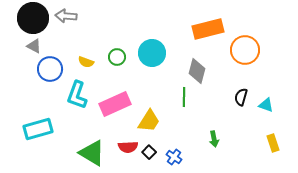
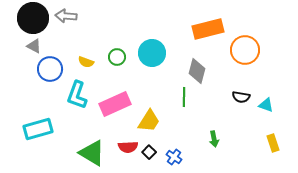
black semicircle: rotated 96 degrees counterclockwise
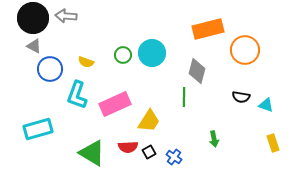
green circle: moved 6 px right, 2 px up
black square: rotated 16 degrees clockwise
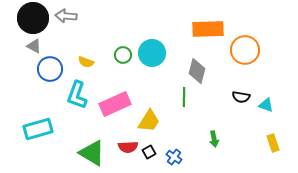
orange rectangle: rotated 12 degrees clockwise
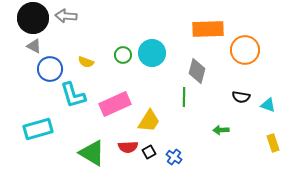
cyan L-shape: moved 4 px left; rotated 36 degrees counterclockwise
cyan triangle: moved 2 px right
green arrow: moved 7 px right, 9 px up; rotated 98 degrees clockwise
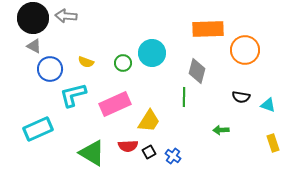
green circle: moved 8 px down
cyan L-shape: rotated 92 degrees clockwise
cyan rectangle: rotated 8 degrees counterclockwise
red semicircle: moved 1 px up
blue cross: moved 1 px left, 1 px up
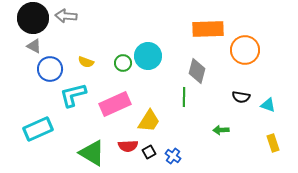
cyan circle: moved 4 px left, 3 px down
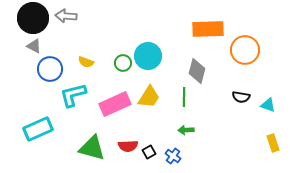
yellow trapezoid: moved 24 px up
green arrow: moved 35 px left
green triangle: moved 5 px up; rotated 16 degrees counterclockwise
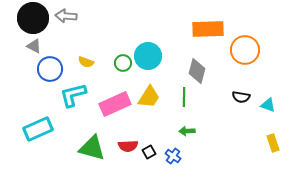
green arrow: moved 1 px right, 1 px down
